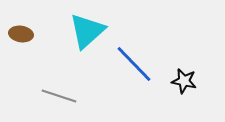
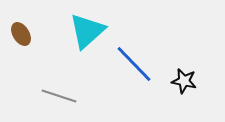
brown ellipse: rotated 50 degrees clockwise
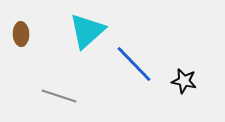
brown ellipse: rotated 30 degrees clockwise
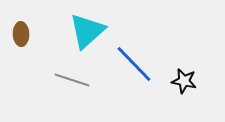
gray line: moved 13 px right, 16 px up
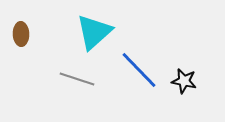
cyan triangle: moved 7 px right, 1 px down
blue line: moved 5 px right, 6 px down
gray line: moved 5 px right, 1 px up
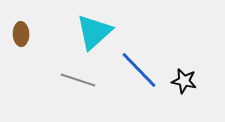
gray line: moved 1 px right, 1 px down
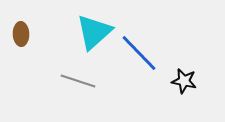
blue line: moved 17 px up
gray line: moved 1 px down
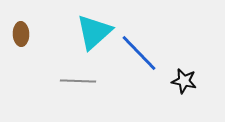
gray line: rotated 16 degrees counterclockwise
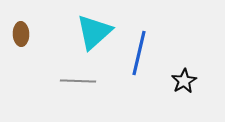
blue line: rotated 57 degrees clockwise
black star: rotated 30 degrees clockwise
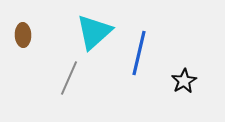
brown ellipse: moved 2 px right, 1 px down
gray line: moved 9 px left, 3 px up; rotated 68 degrees counterclockwise
